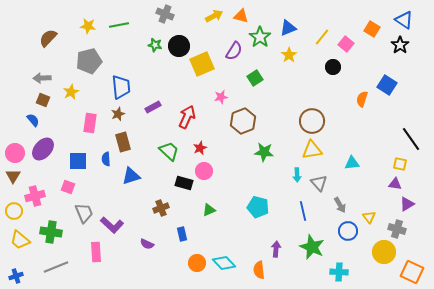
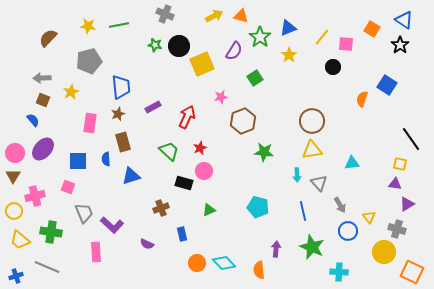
pink square at (346, 44): rotated 35 degrees counterclockwise
gray line at (56, 267): moved 9 px left; rotated 45 degrees clockwise
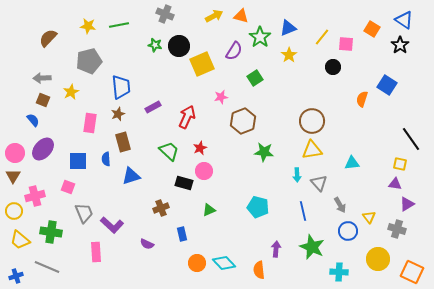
yellow circle at (384, 252): moved 6 px left, 7 px down
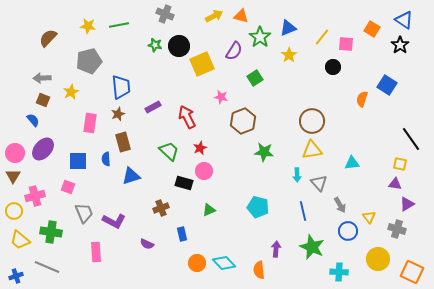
pink star at (221, 97): rotated 24 degrees clockwise
red arrow at (187, 117): rotated 50 degrees counterclockwise
purple L-shape at (112, 225): moved 2 px right, 4 px up; rotated 15 degrees counterclockwise
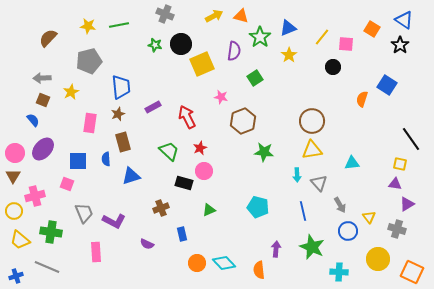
black circle at (179, 46): moved 2 px right, 2 px up
purple semicircle at (234, 51): rotated 24 degrees counterclockwise
pink square at (68, 187): moved 1 px left, 3 px up
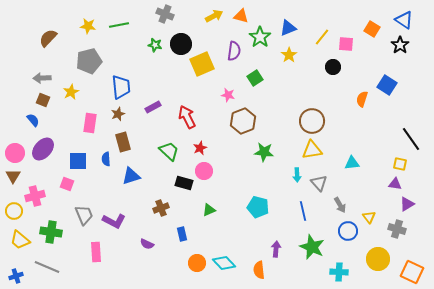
pink star at (221, 97): moved 7 px right, 2 px up
gray trapezoid at (84, 213): moved 2 px down
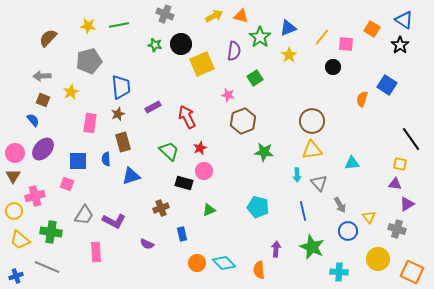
gray arrow at (42, 78): moved 2 px up
gray trapezoid at (84, 215): rotated 55 degrees clockwise
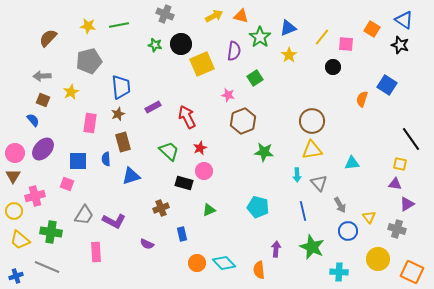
black star at (400, 45): rotated 18 degrees counterclockwise
